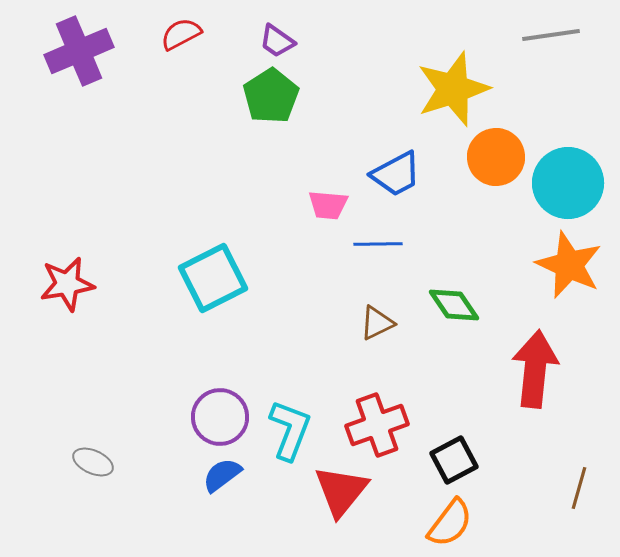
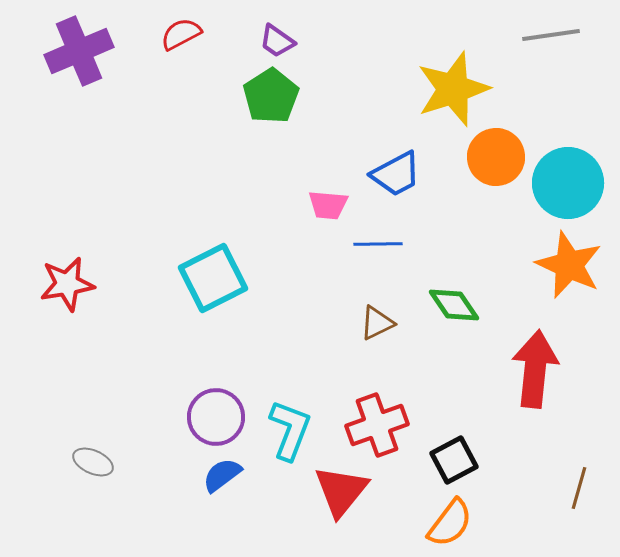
purple circle: moved 4 px left
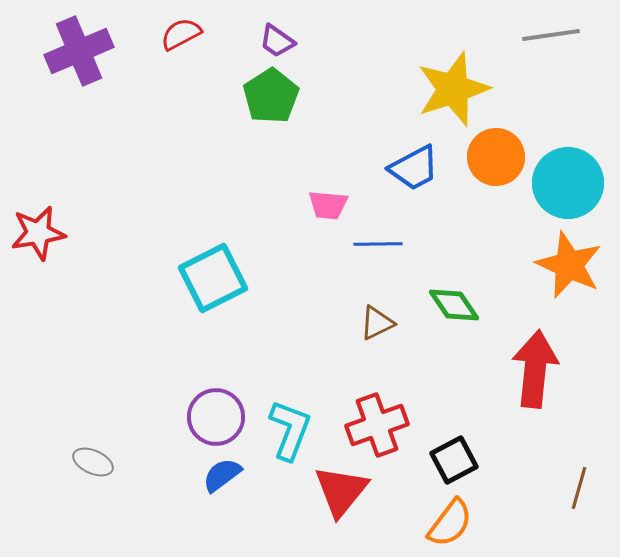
blue trapezoid: moved 18 px right, 6 px up
red star: moved 29 px left, 51 px up
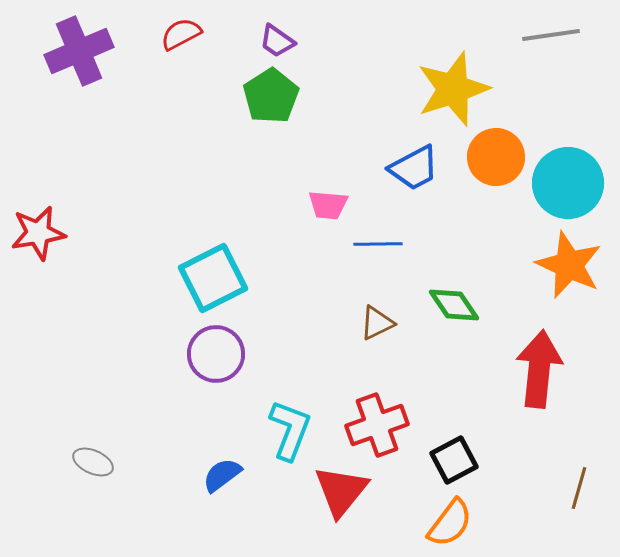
red arrow: moved 4 px right
purple circle: moved 63 px up
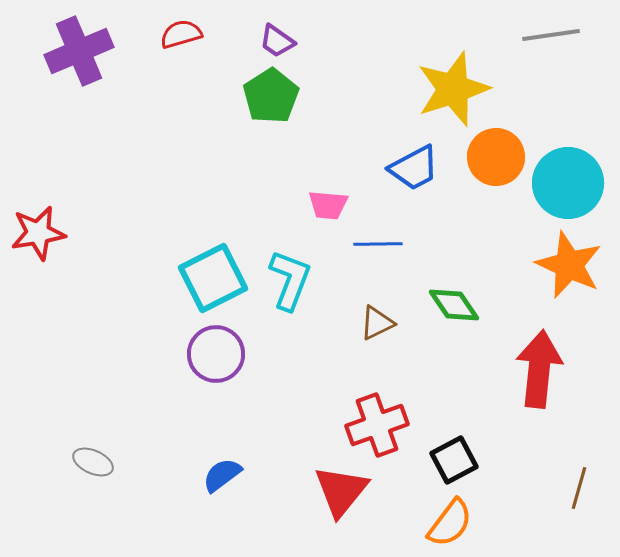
red semicircle: rotated 12 degrees clockwise
cyan L-shape: moved 150 px up
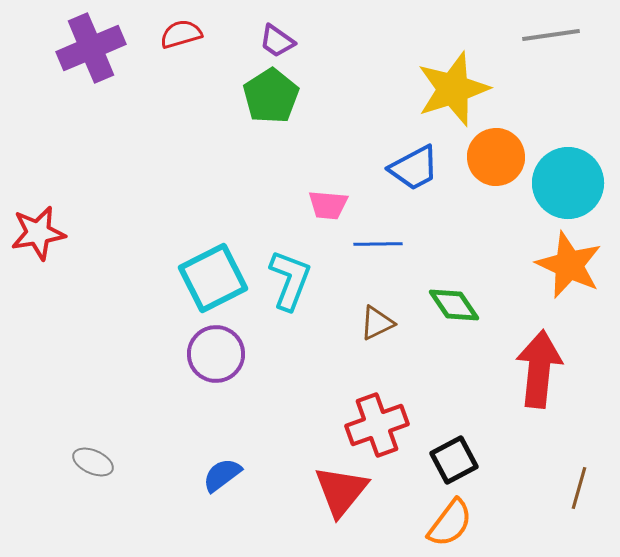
purple cross: moved 12 px right, 3 px up
